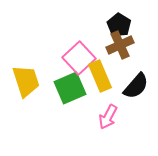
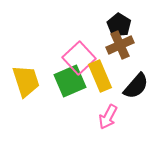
green square: moved 7 px up
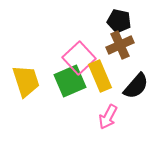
black pentagon: moved 4 px up; rotated 20 degrees counterclockwise
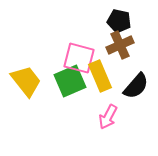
pink square: rotated 32 degrees counterclockwise
yellow trapezoid: rotated 20 degrees counterclockwise
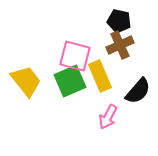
pink square: moved 4 px left, 2 px up
black semicircle: moved 2 px right, 5 px down
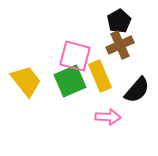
black pentagon: rotated 30 degrees clockwise
black semicircle: moved 1 px left, 1 px up
pink arrow: rotated 115 degrees counterclockwise
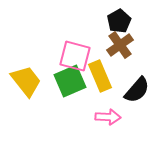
brown cross: rotated 12 degrees counterclockwise
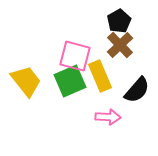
brown cross: rotated 8 degrees counterclockwise
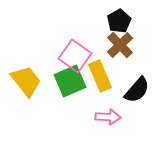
pink square: rotated 20 degrees clockwise
